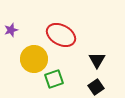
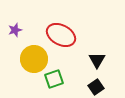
purple star: moved 4 px right
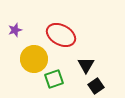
black triangle: moved 11 px left, 5 px down
black square: moved 1 px up
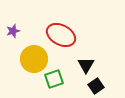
purple star: moved 2 px left, 1 px down
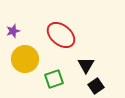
red ellipse: rotated 12 degrees clockwise
yellow circle: moved 9 px left
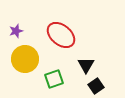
purple star: moved 3 px right
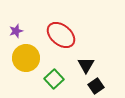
yellow circle: moved 1 px right, 1 px up
green square: rotated 24 degrees counterclockwise
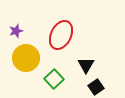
red ellipse: rotated 76 degrees clockwise
black square: moved 1 px down
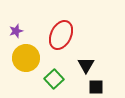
black square: rotated 35 degrees clockwise
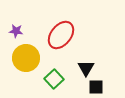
purple star: rotated 24 degrees clockwise
red ellipse: rotated 12 degrees clockwise
black triangle: moved 3 px down
